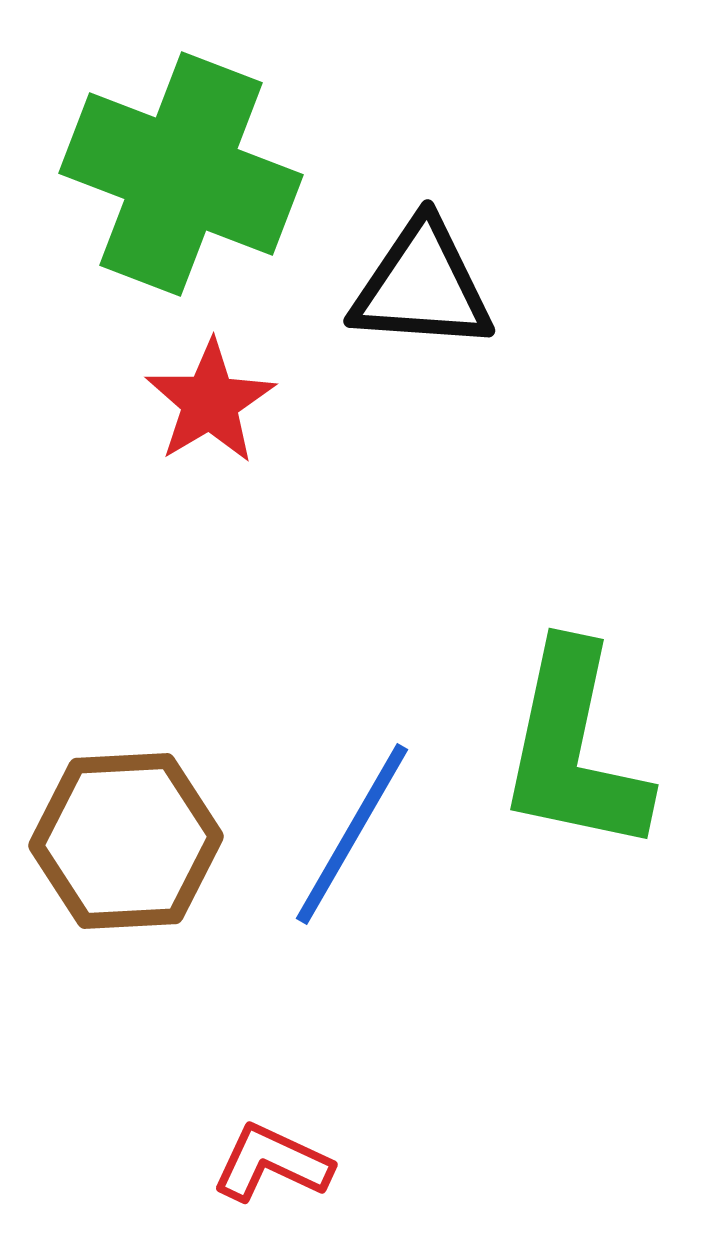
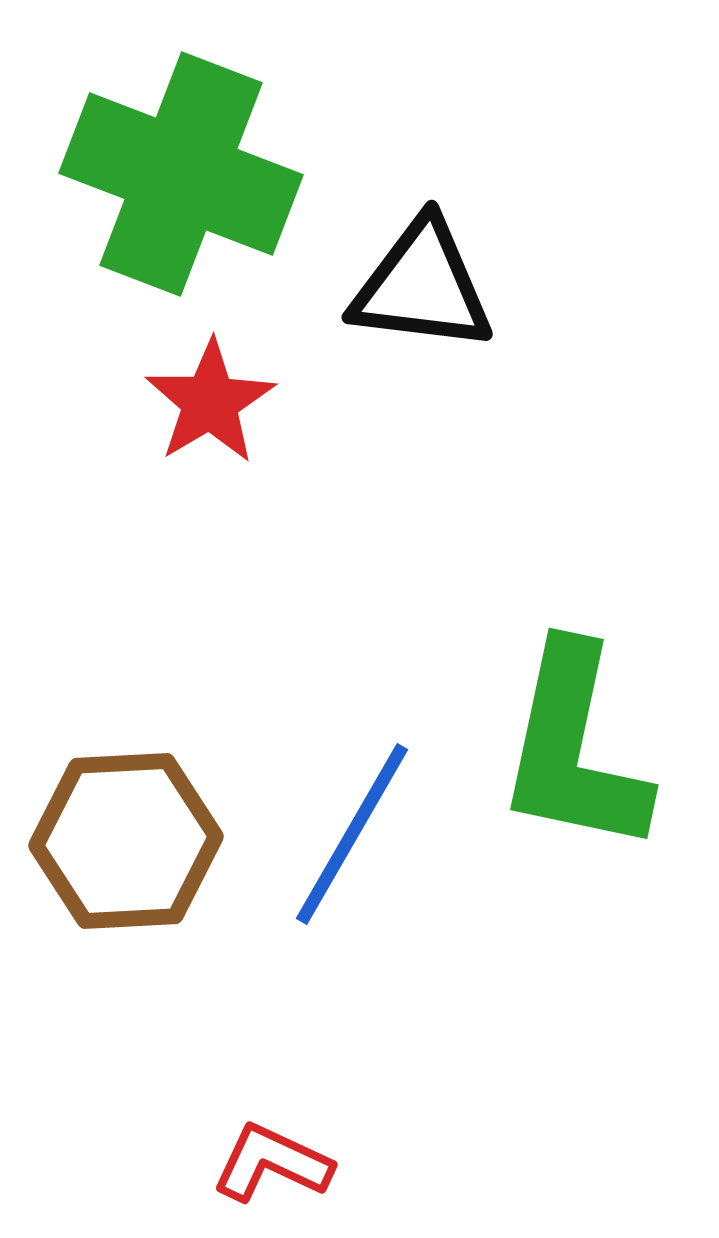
black triangle: rotated 3 degrees clockwise
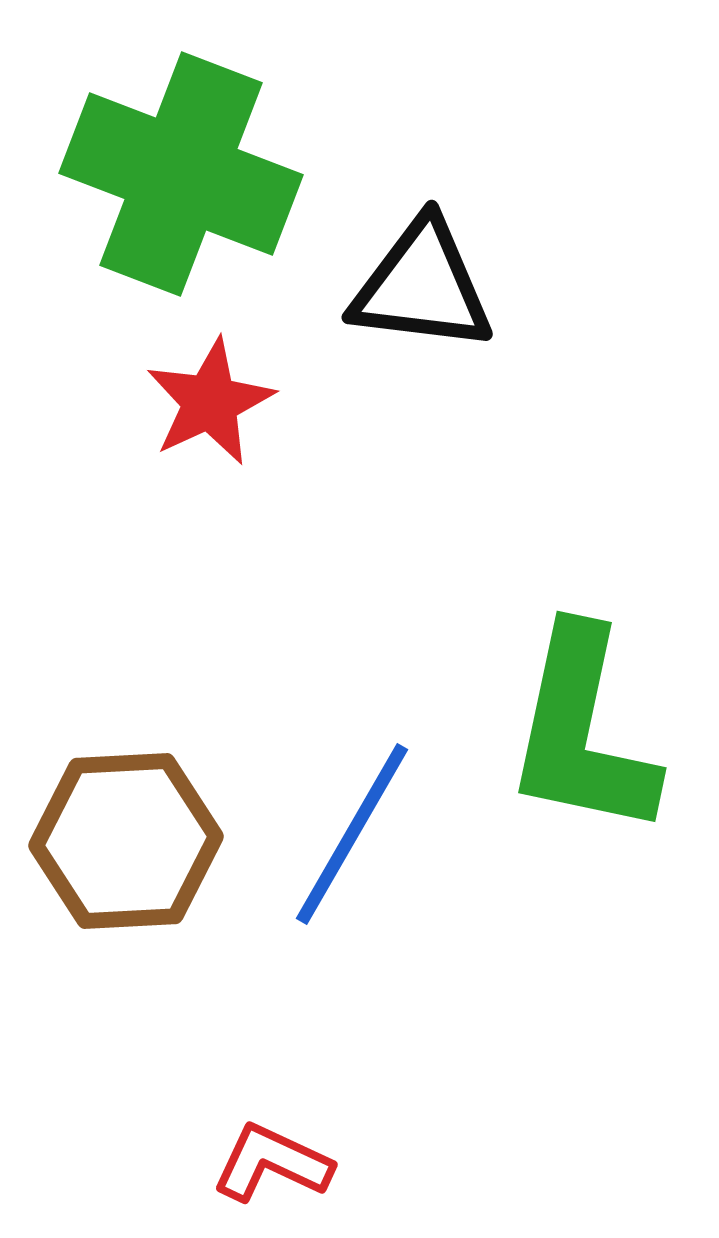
red star: rotated 6 degrees clockwise
green L-shape: moved 8 px right, 17 px up
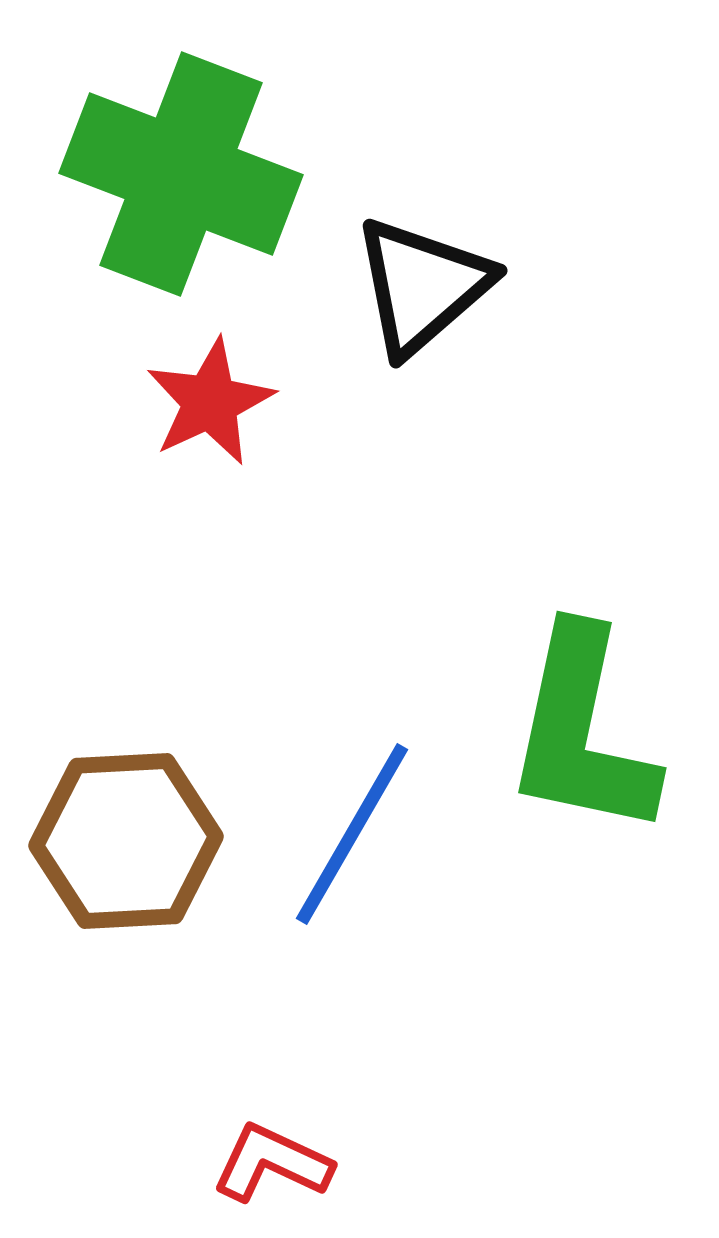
black triangle: rotated 48 degrees counterclockwise
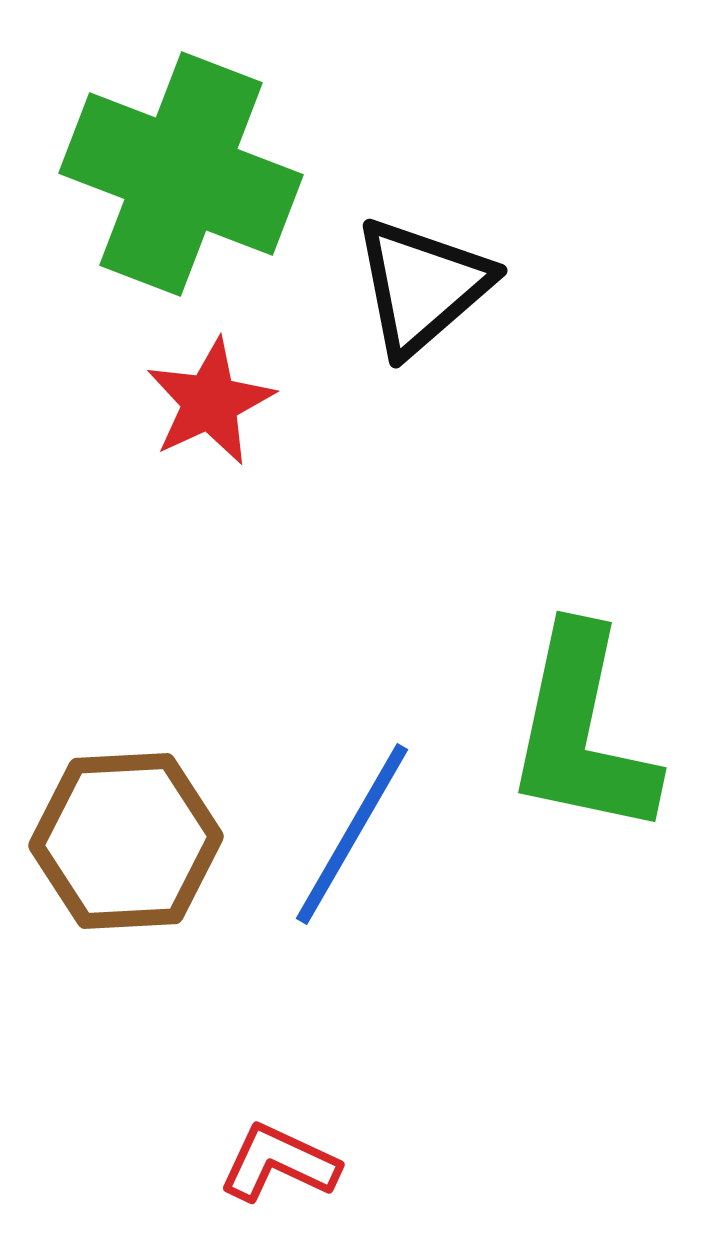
red L-shape: moved 7 px right
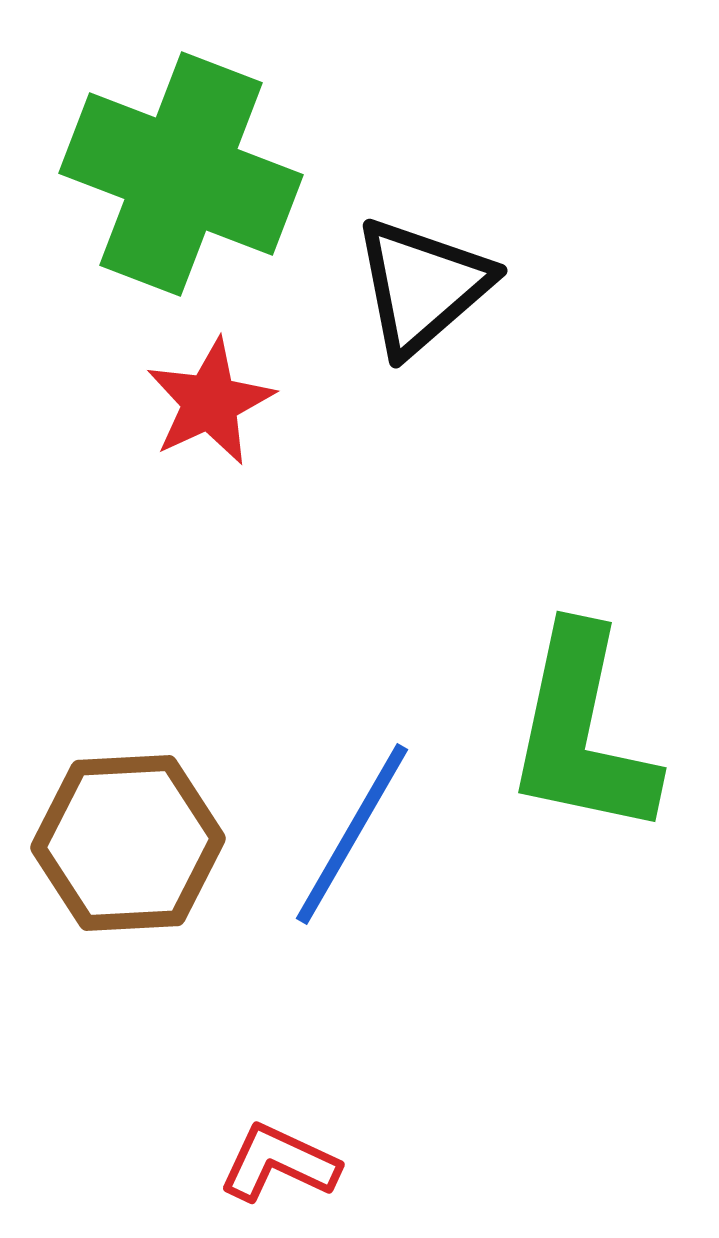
brown hexagon: moved 2 px right, 2 px down
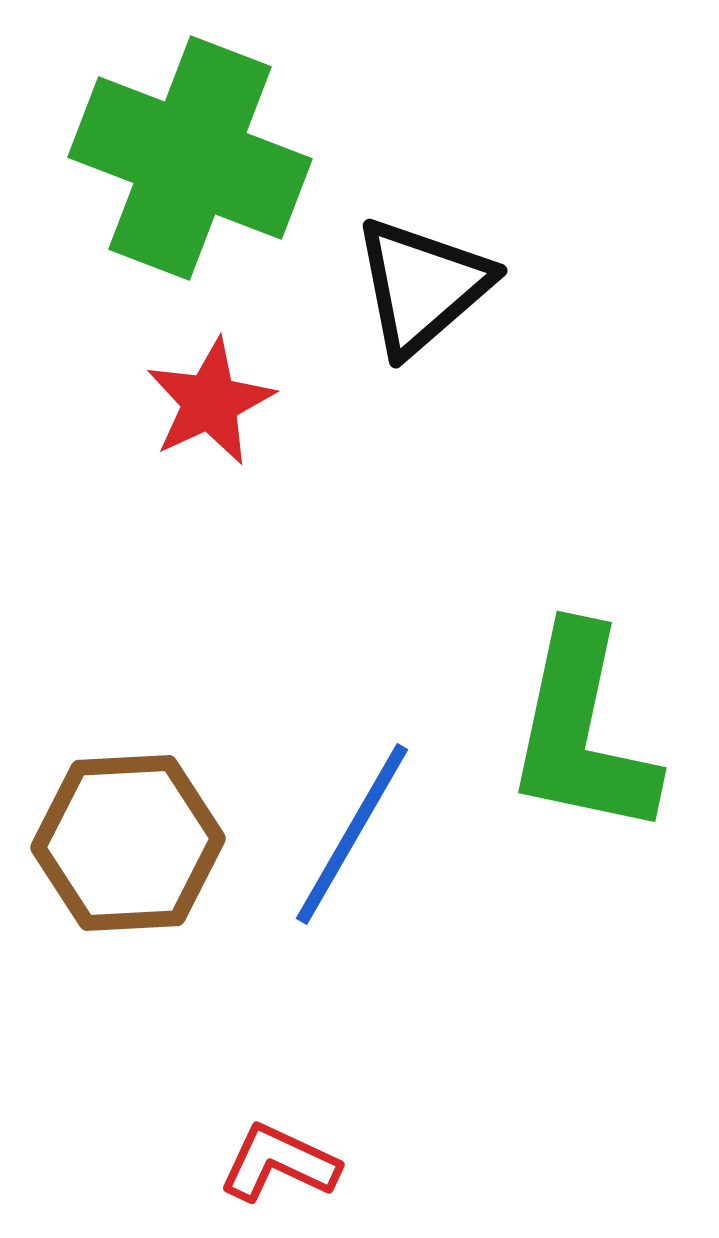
green cross: moved 9 px right, 16 px up
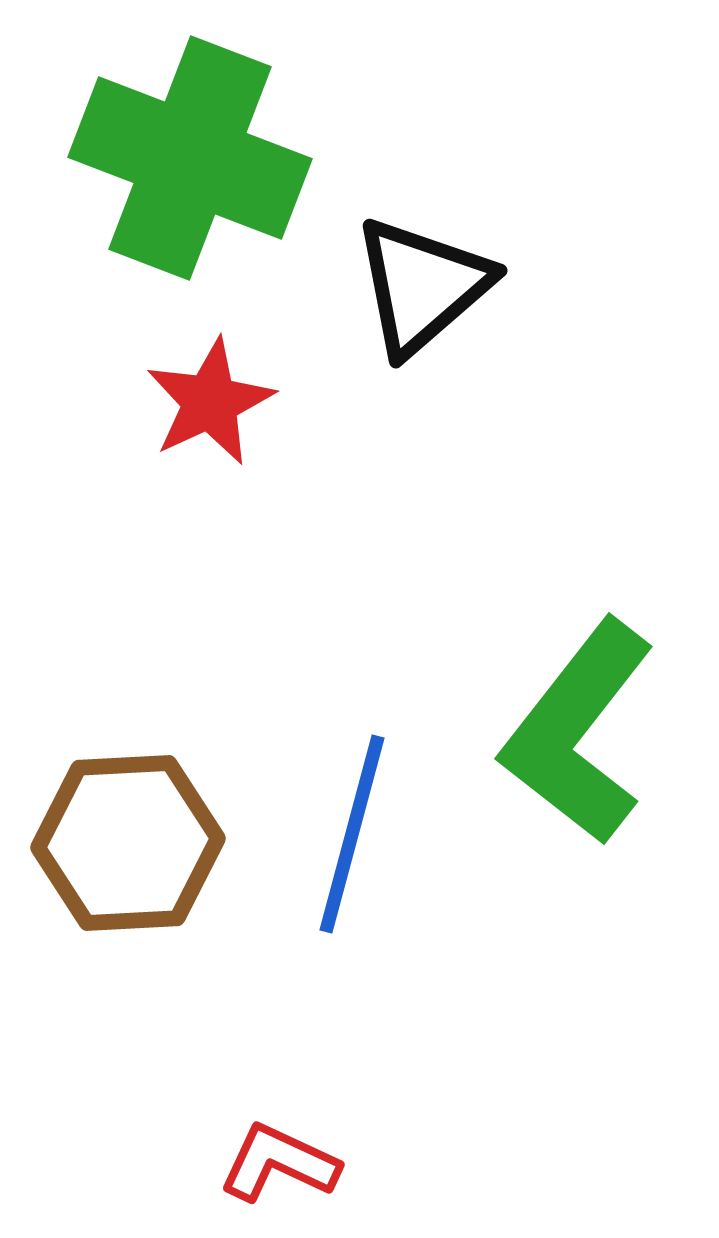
green L-shape: moved 4 px left; rotated 26 degrees clockwise
blue line: rotated 15 degrees counterclockwise
